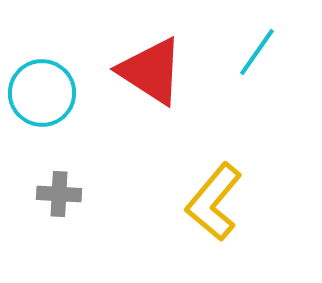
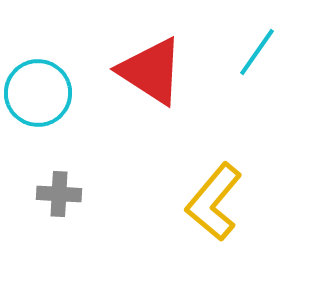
cyan circle: moved 4 px left
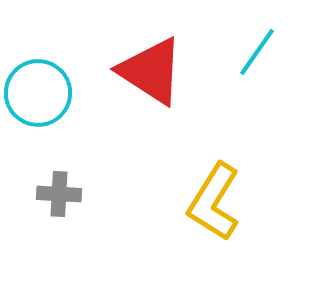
yellow L-shape: rotated 8 degrees counterclockwise
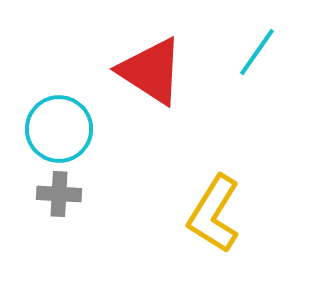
cyan circle: moved 21 px right, 36 px down
yellow L-shape: moved 12 px down
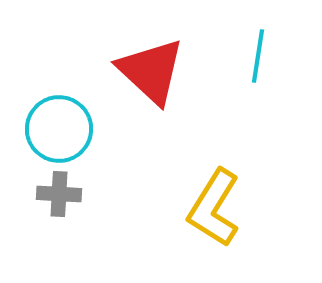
cyan line: moved 1 px right, 4 px down; rotated 26 degrees counterclockwise
red triangle: rotated 10 degrees clockwise
yellow L-shape: moved 6 px up
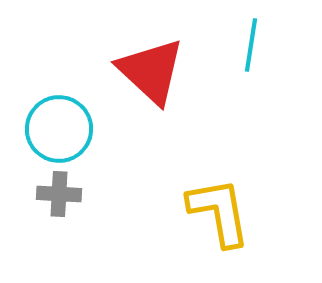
cyan line: moved 7 px left, 11 px up
yellow L-shape: moved 5 px right, 4 px down; rotated 138 degrees clockwise
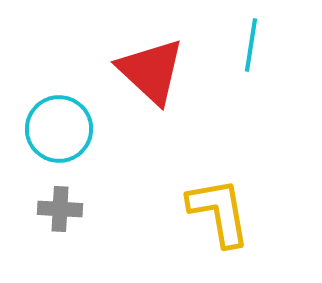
gray cross: moved 1 px right, 15 px down
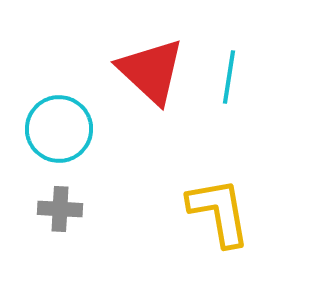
cyan line: moved 22 px left, 32 px down
